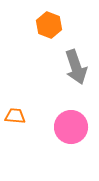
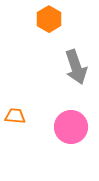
orange hexagon: moved 6 px up; rotated 10 degrees clockwise
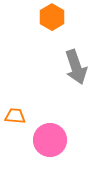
orange hexagon: moved 3 px right, 2 px up
pink circle: moved 21 px left, 13 px down
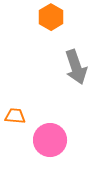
orange hexagon: moved 1 px left
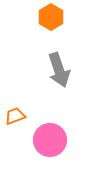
gray arrow: moved 17 px left, 3 px down
orange trapezoid: rotated 25 degrees counterclockwise
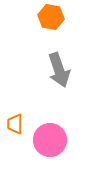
orange hexagon: rotated 20 degrees counterclockwise
orange trapezoid: moved 8 px down; rotated 70 degrees counterclockwise
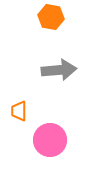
gray arrow: rotated 76 degrees counterclockwise
orange trapezoid: moved 4 px right, 13 px up
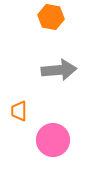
pink circle: moved 3 px right
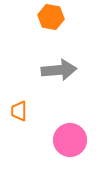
pink circle: moved 17 px right
